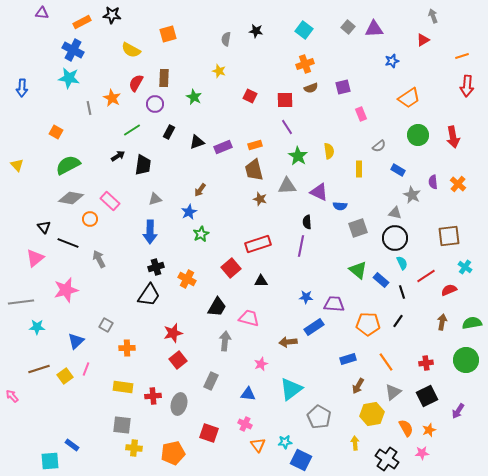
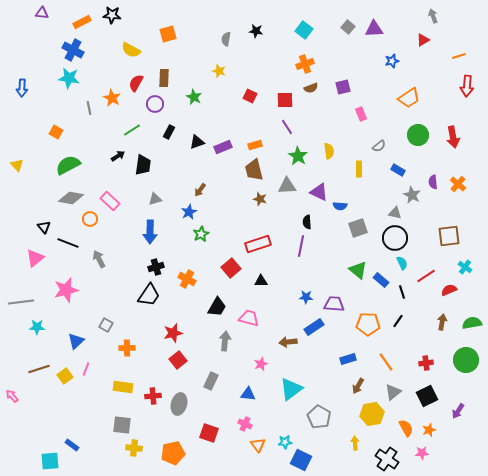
orange line at (462, 56): moved 3 px left
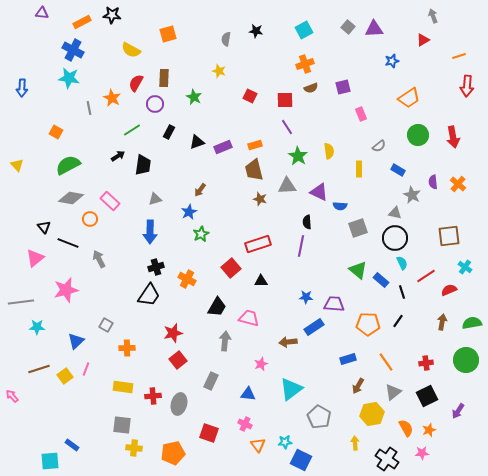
cyan square at (304, 30): rotated 24 degrees clockwise
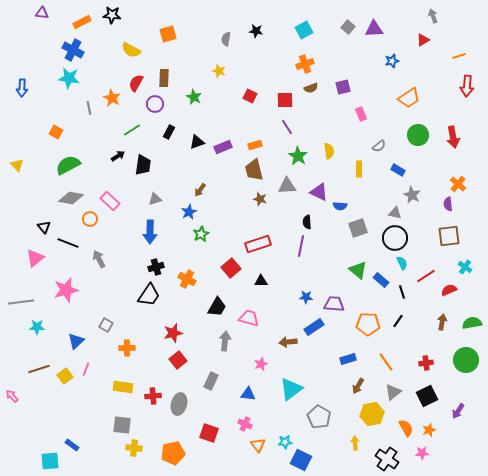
purple semicircle at (433, 182): moved 15 px right, 22 px down
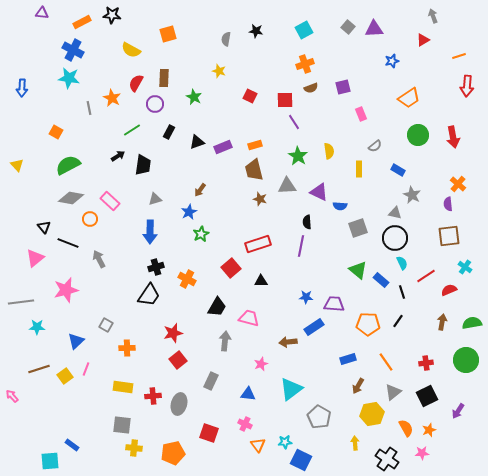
purple line at (287, 127): moved 7 px right, 5 px up
gray semicircle at (379, 146): moved 4 px left
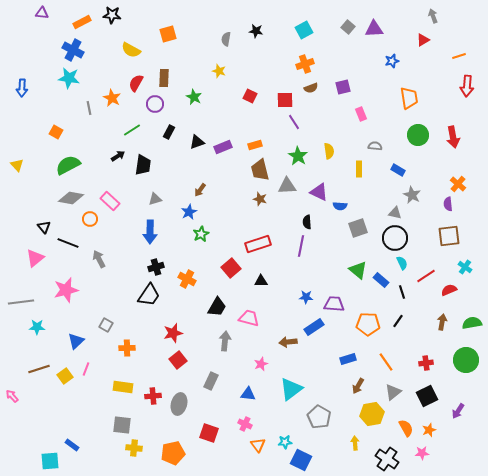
orange trapezoid at (409, 98): rotated 65 degrees counterclockwise
gray semicircle at (375, 146): rotated 136 degrees counterclockwise
brown trapezoid at (254, 170): moved 6 px right
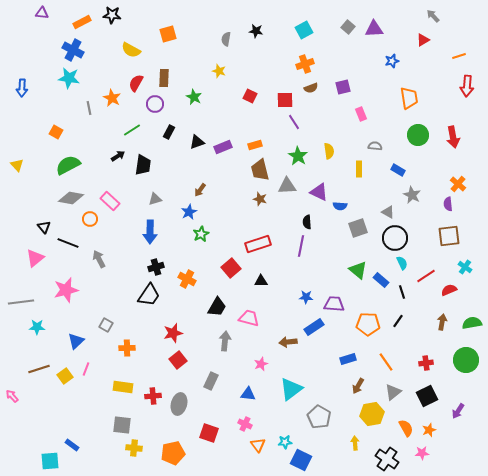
gray arrow at (433, 16): rotated 24 degrees counterclockwise
gray triangle at (395, 213): moved 7 px left, 1 px up; rotated 16 degrees clockwise
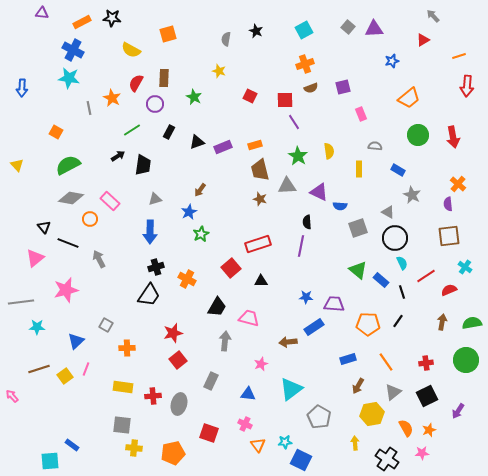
black star at (112, 15): moved 3 px down
black star at (256, 31): rotated 16 degrees clockwise
orange trapezoid at (409, 98): rotated 60 degrees clockwise
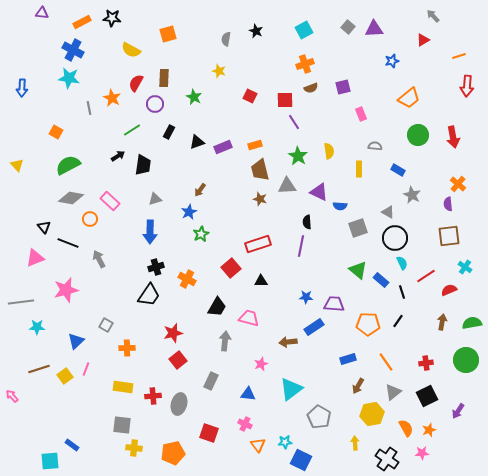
pink triangle at (35, 258): rotated 18 degrees clockwise
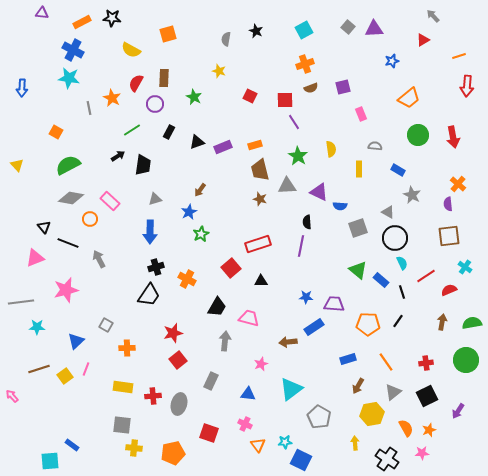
yellow semicircle at (329, 151): moved 2 px right, 2 px up
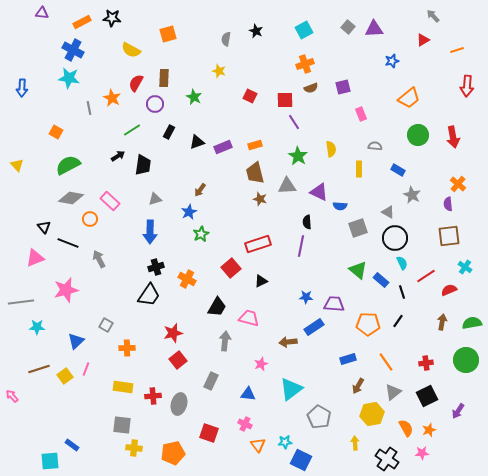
orange line at (459, 56): moved 2 px left, 6 px up
brown trapezoid at (260, 170): moved 5 px left, 3 px down
black triangle at (261, 281): rotated 24 degrees counterclockwise
